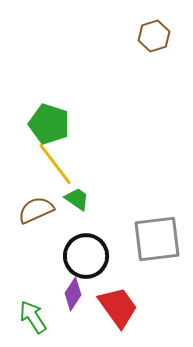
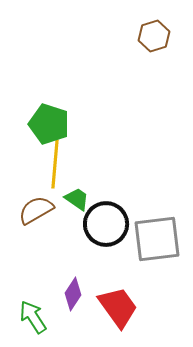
yellow line: rotated 42 degrees clockwise
brown semicircle: rotated 6 degrees counterclockwise
black circle: moved 20 px right, 32 px up
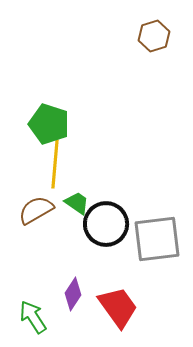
green trapezoid: moved 4 px down
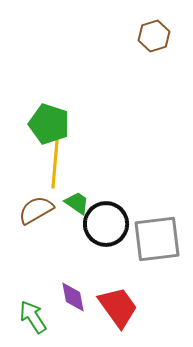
purple diamond: moved 3 px down; rotated 44 degrees counterclockwise
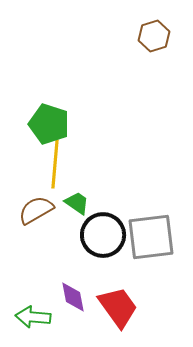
black circle: moved 3 px left, 11 px down
gray square: moved 6 px left, 2 px up
green arrow: rotated 52 degrees counterclockwise
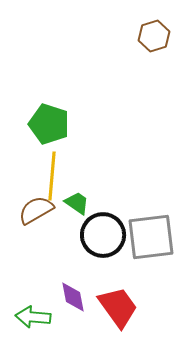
yellow line: moved 3 px left, 12 px down
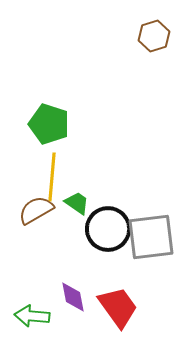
yellow line: moved 1 px down
black circle: moved 5 px right, 6 px up
green arrow: moved 1 px left, 1 px up
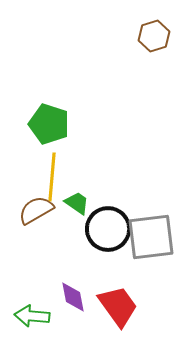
red trapezoid: moved 1 px up
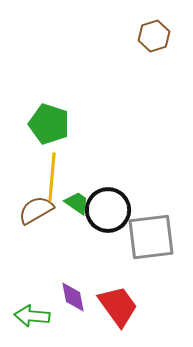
black circle: moved 19 px up
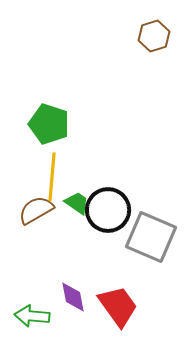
gray square: rotated 30 degrees clockwise
